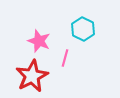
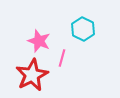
pink line: moved 3 px left
red star: moved 1 px up
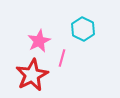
pink star: rotated 25 degrees clockwise
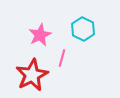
pink star: moved 1 px right, 6 px up
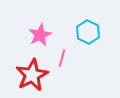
cyan hexagon: moved 5 px right, 3 px down
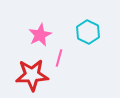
pink line: moved 3 px left
red star: rotated 24 degrees clockwise
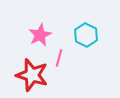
cyan hexagon: moved 2 px left, 3 px down
red star: rotated 20 degrees clockwise
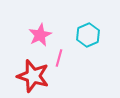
cyan hexagon: moved 2 px right; rotated 10 degrees clockwise
red star: moved 1 px right, 1 px down
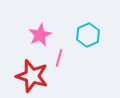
red star: moved 1 px left
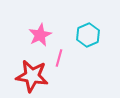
red star: rotated 8 degrees counterclockwise
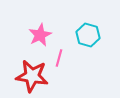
cyan hexagon: rotated 20 degrees counterclockwise
